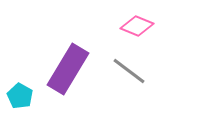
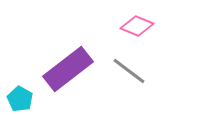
purple rectangle: rotated 21 degrees clockwise
cyan pentagon: moved 3 px down
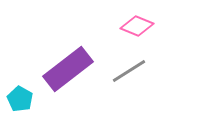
gray line: rotated 69 degrees counterclockwise
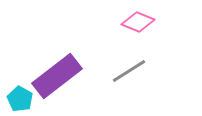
pink diamond: moved 1 px right, 4 px up
purple rectangle: moved 11 px left, 7 px down
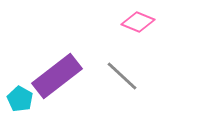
gray line: moved 7 px left, 5 px down; rotated 75 degrees clockwise
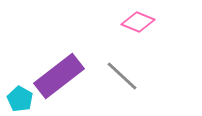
purple rectangle: moved 2 px right
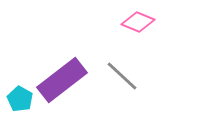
purple rectangle: moved 3 px right, 4 px down
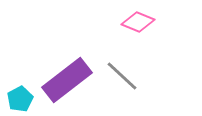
purple rectangle: moved 5 px right
cyan pentagon: rotated 15 degrees clockwise
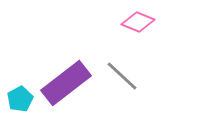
purple rectangle: moved 1 px left, 3 px down
